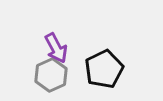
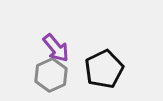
purple arrow: rotated 12 degrees counterclockwise
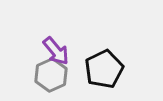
purple arrow: moved 3 px down
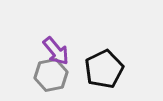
gray hexagon: rotated 12 degrees clockwise
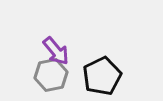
black pentagon: moved 2 px left, 7 px down
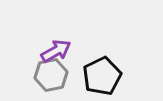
purple arrow: rotated 80 degrees counterclockwise
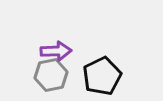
purple arrow: rotated 28 degrees clockwise
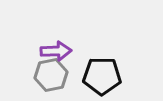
black pentagon: rotated 27 degrees clockwise
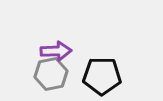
gray hexagon: moved 1 px up
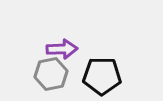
purple arrow: moved 6 px right, 2 px up
